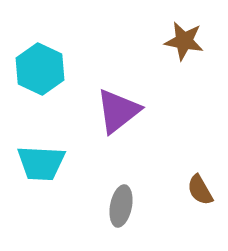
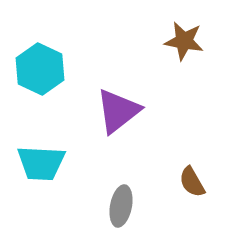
brown semicircle: moved 8 px left, 8 px up
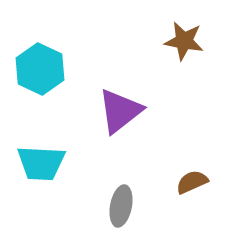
purple triangle: moved 2 px right
brown semicircle: rotated 96 degrees clockwise
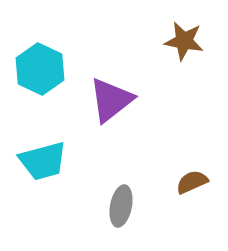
purple triangle: moved 9 px left, 11 px up
cyan trapezoid: moved 2 px right, 2 px up; rotated 18 degrees counterclockwise
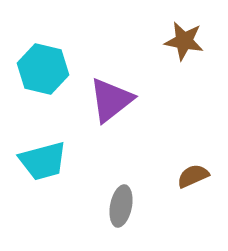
cyan hexagon: moved 3 px right; rotated 12 degrees counterclockwise
brown semicircle: moved 1 px right, 6 px up
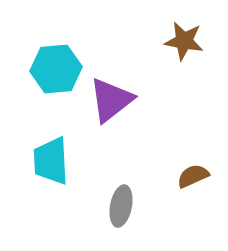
cyan hexagon: moved 13 px right; rotated 18 degrees counterclockwise
cyan trapezoid: moved 8 px right; rotated 102 degrees clockwise
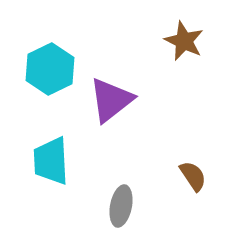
brown star: rotated 15 degrees clockwise
cyan hexagon: moved 6 px left; rotated 21 degrees counterclockwise
brown semicircle: rotated 80 degrees clockwise
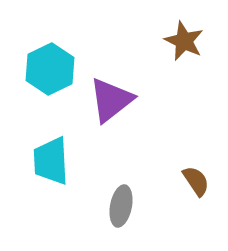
brown semicircle: moved 3 px right, 5 px down
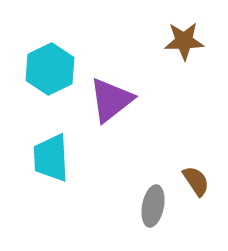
brown star: rotated 27 degrees counterclockwise
cyan trapezoid: moved 3 px up
gray ellipse: moved 32 px right
